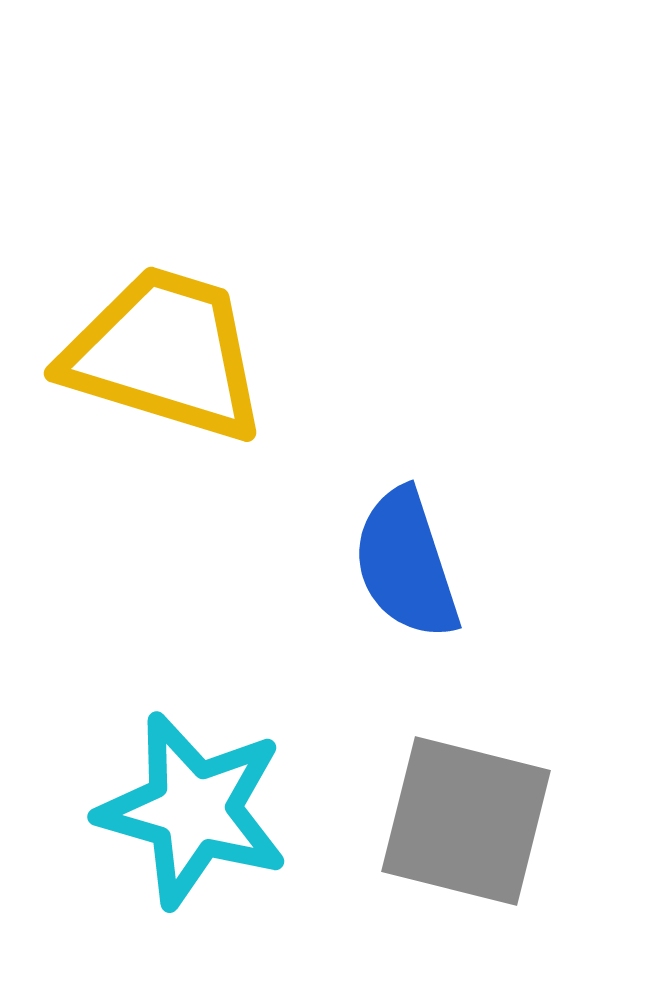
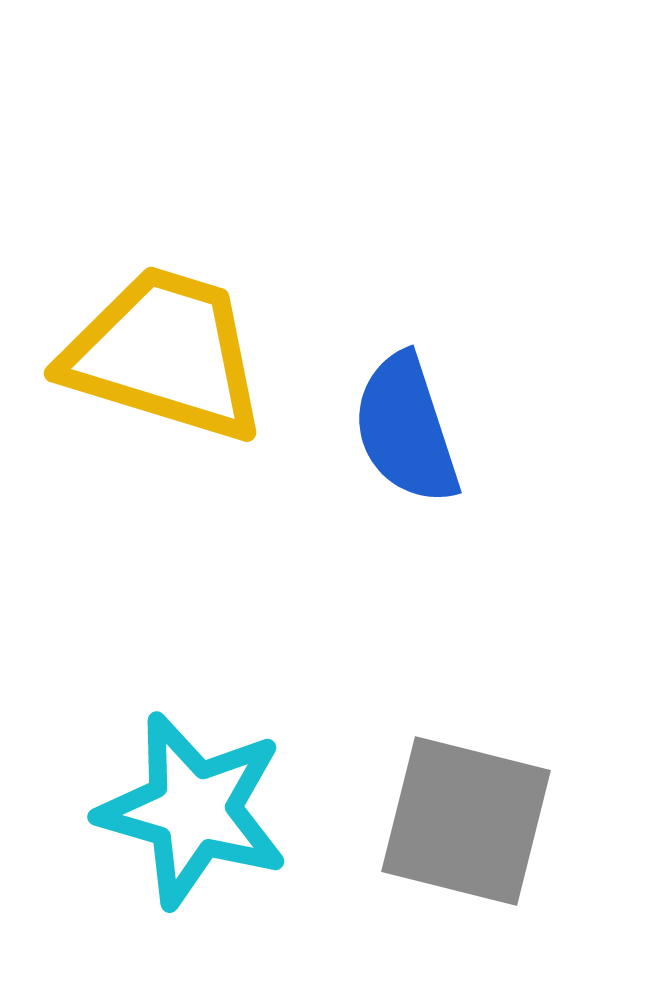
blue semicircle: moved 135 px up
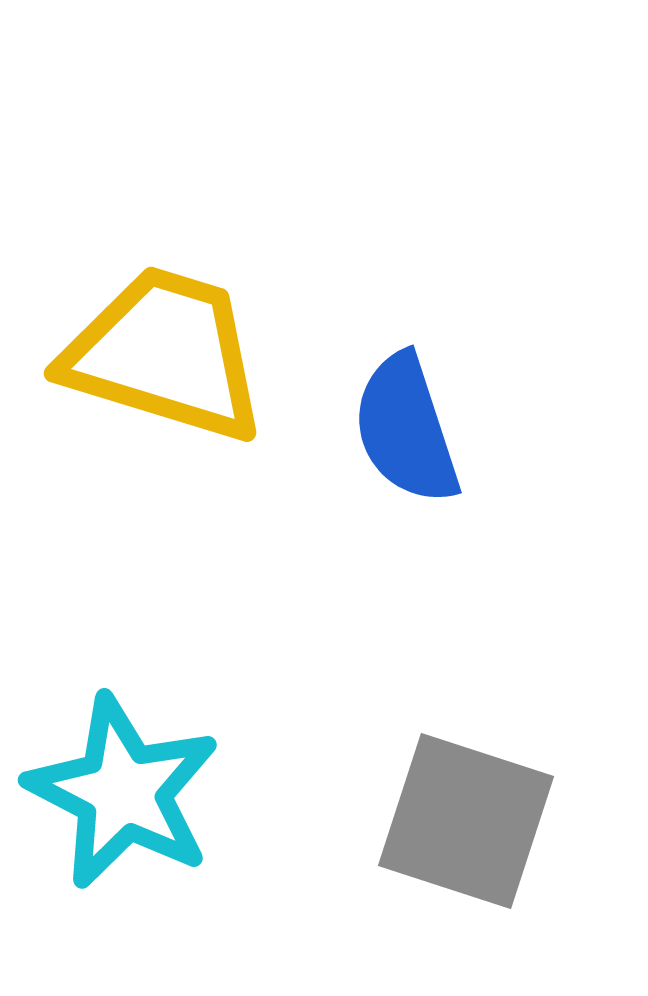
cyan star: moved 70 px left, 18 px up; rotated 11 degrees clockwise
gray square: rotated 4 degrees clockwise
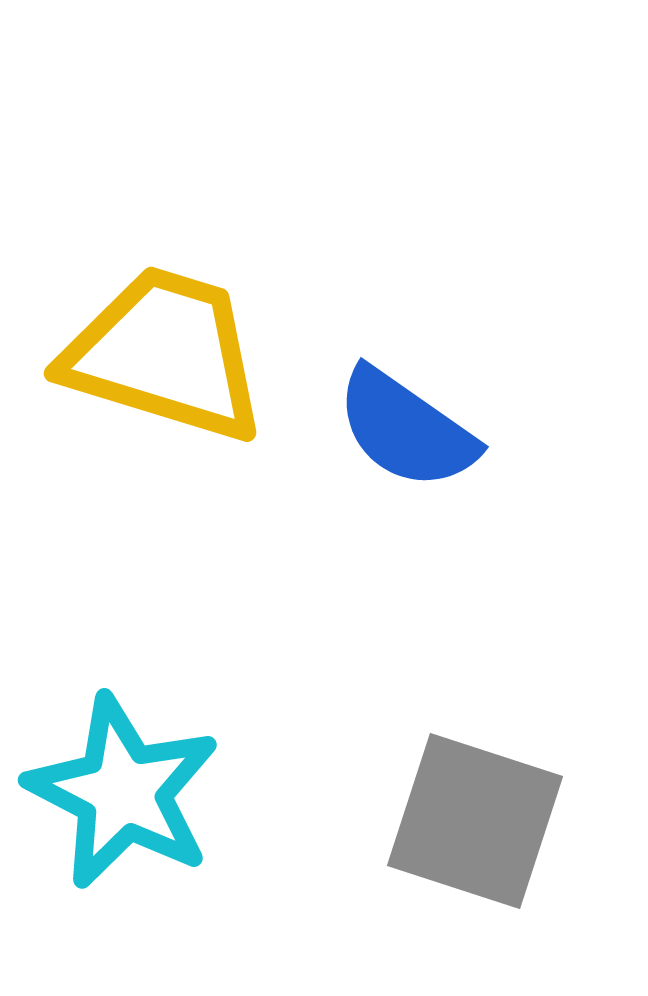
blue semicircle: rotated 37 degrees counterclockwise
gray square: moved 9 px right
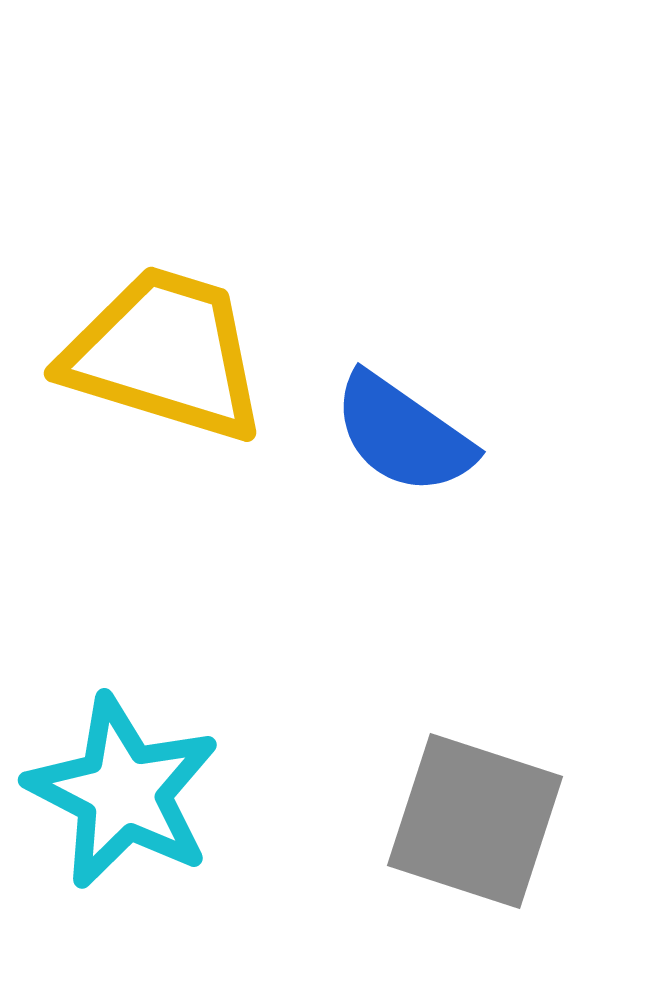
blue semicircle: moved 3 px left, 5 px down
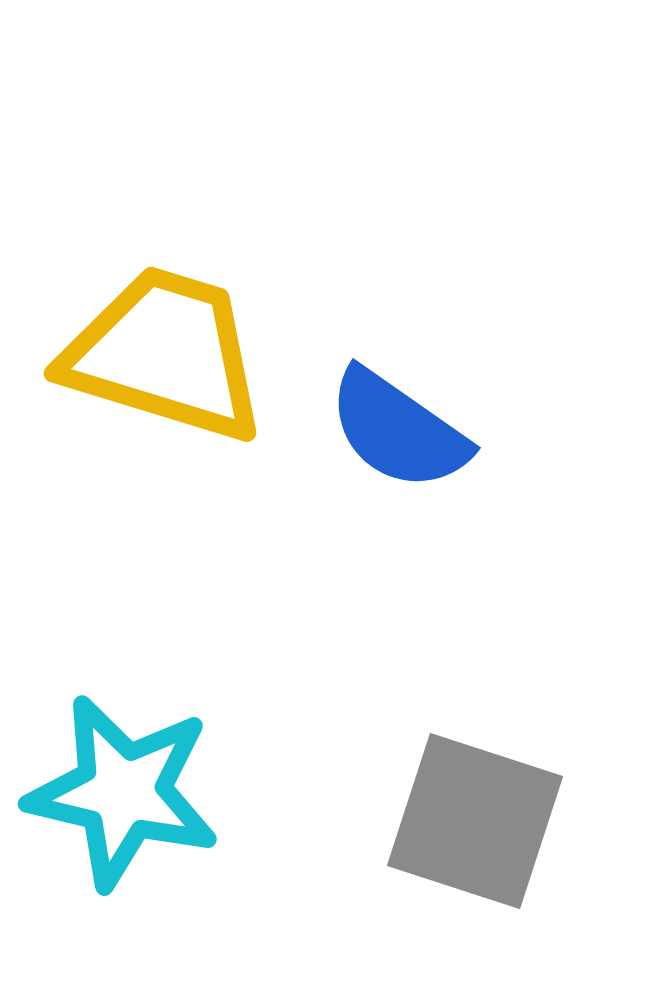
blue semicircle: moved 5 px left, 4 px up
cyan star: rotated 14 degrees counterclockwise
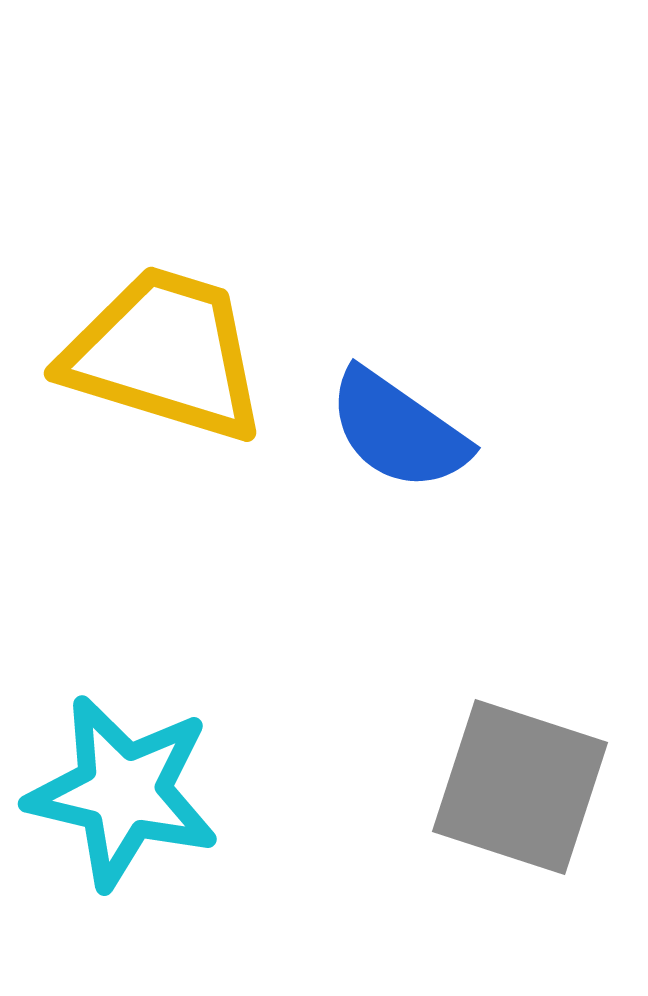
gray square: moved 45 px right, 34 px up
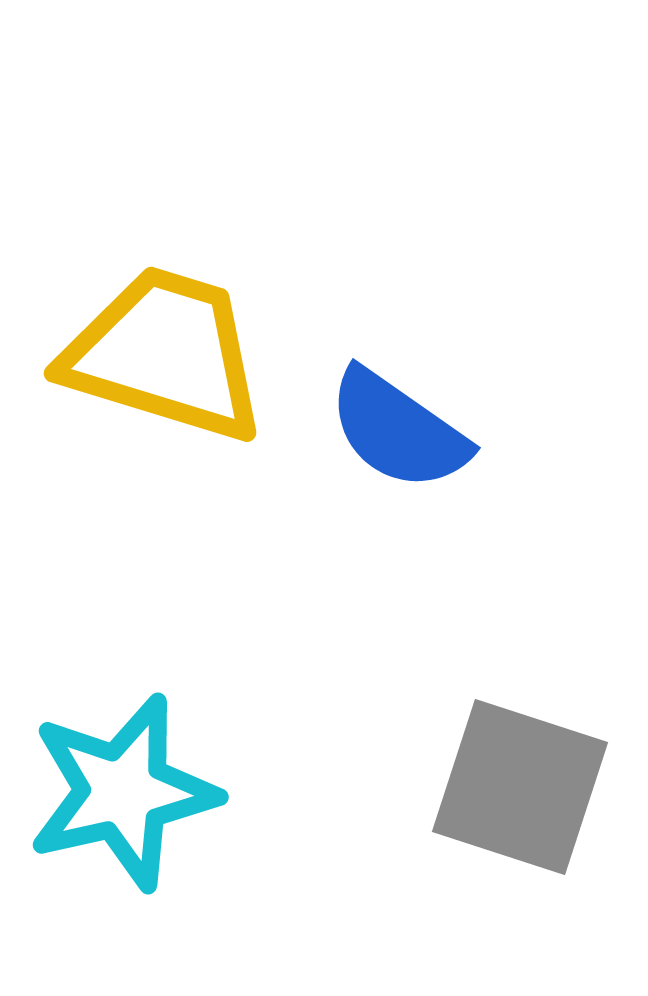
cyan star: rotated 26 degrees counterclockwise
